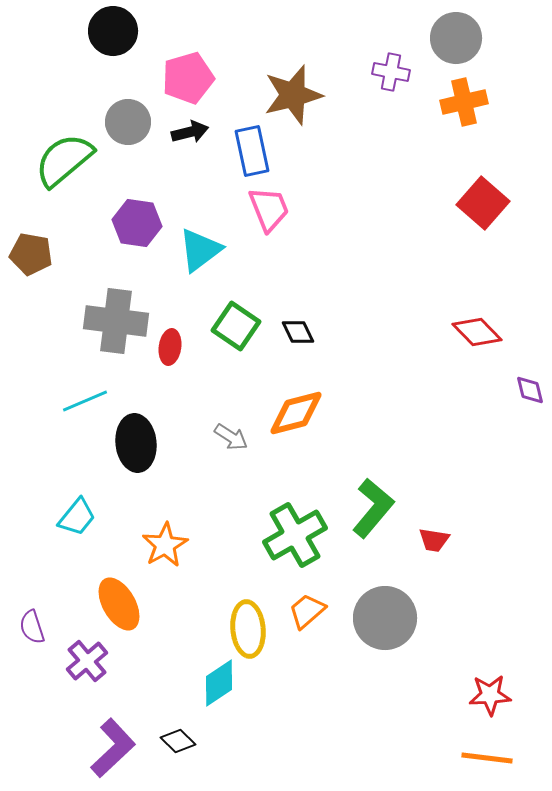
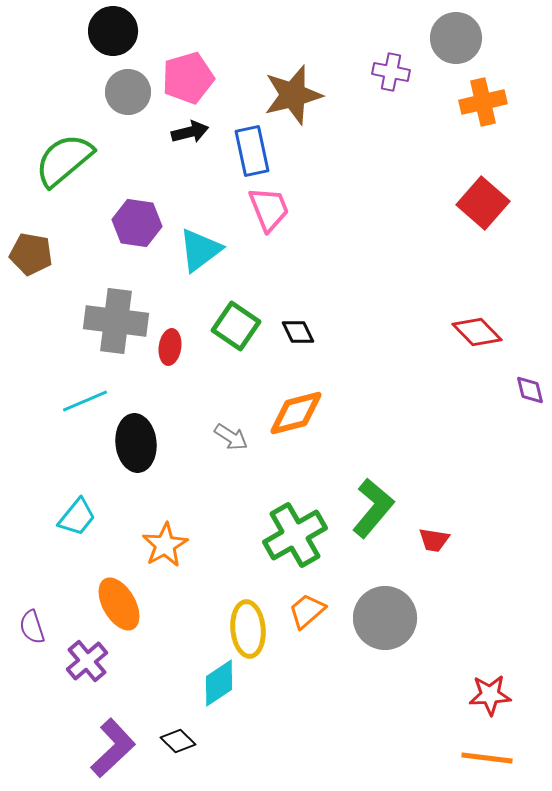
orange cross at (464, 102): moved 19 px right
gray circle at (128, 122): moved 30 px up
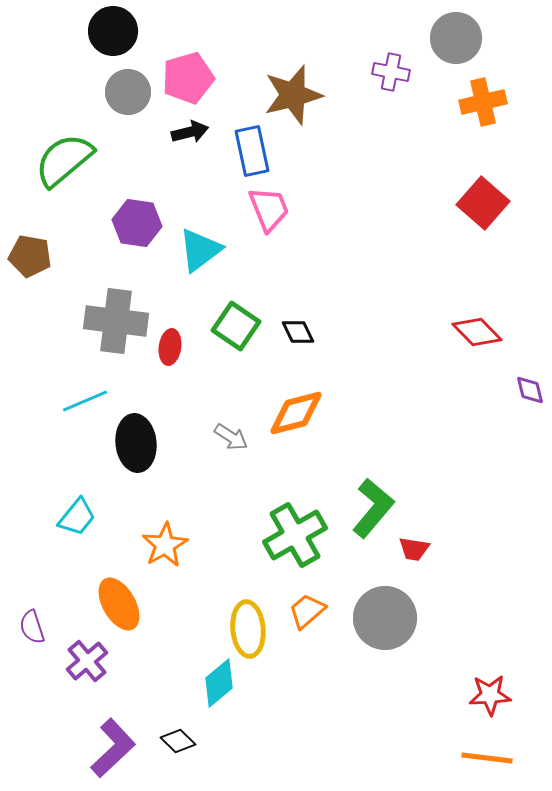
brown pentagon at (31, 254): moved 1 px left, 2 px down
red trapezoid at (434, 540): moved 20 px left, 9 px down
cyan diamond at (219, 683): rotated 6 degrees counterclockwise
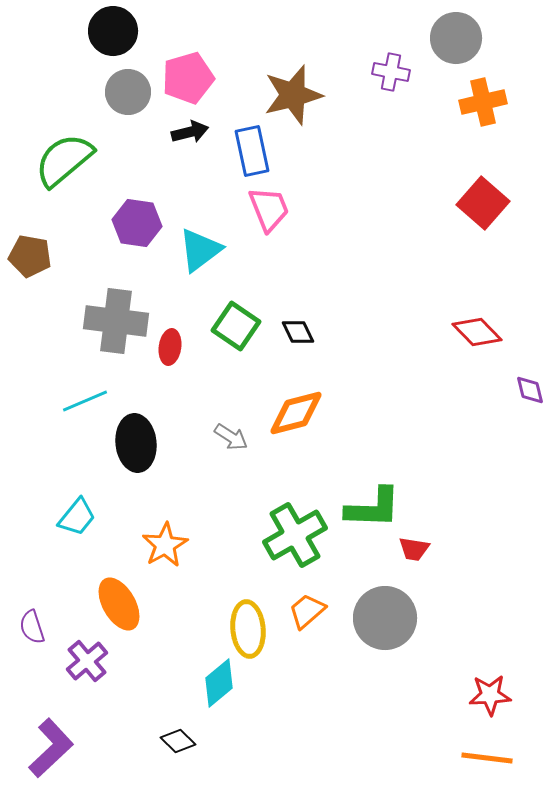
green L-shape at (373, 508): rotated 52 degrees clockwise
purple L-shape at (113, 748): moved 62 px left
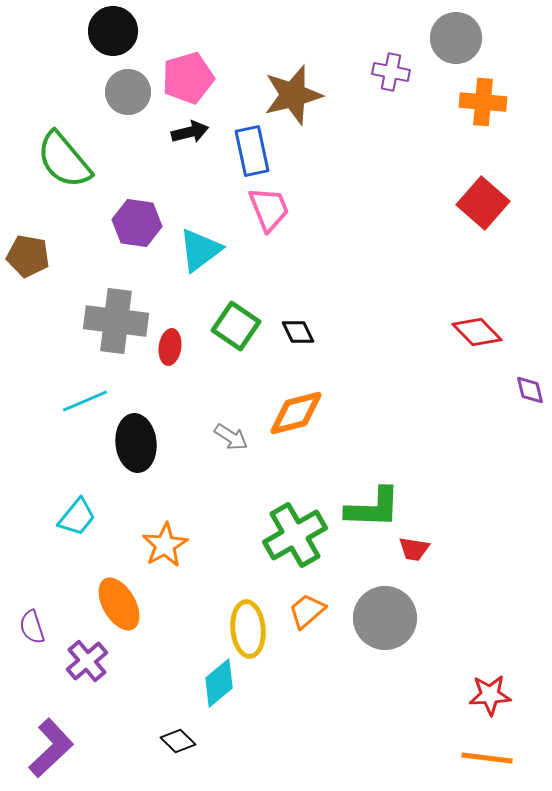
orange cross at (483, 102): rotated 18 degrees clockwise
green semicircle at (64, 160): rotated 90 degrees counterclockwise
brown pentagon at (30, 256): moved 2 px left
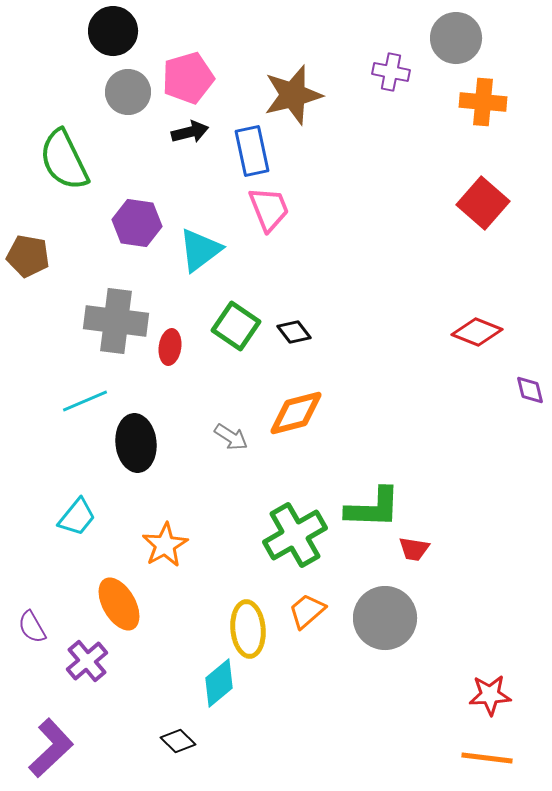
green semicircle at (64, 160): rotated 14 degrees clockwise
black diamond at (298, 332): moved 4 px left; rotated 12 degrees counterclockwise
red diamond at (477, 332): rotated 24 degrees counterclockwise
purple semicircle at (32, 627): rotated 12 degrees counterclockwise
